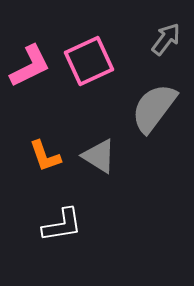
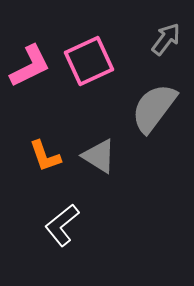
white L-shape: rotated 150 degrees clockwise
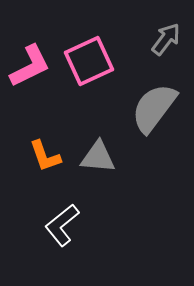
gray triangle: moved 1 px left, 1 px down; rotated 27 degrees counterclockwise
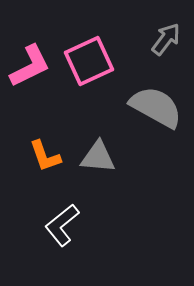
gray semicircle: moved 2 px right, 1 px up; rotated 82 degrees clockwise
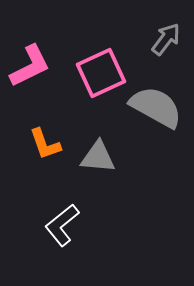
pink square: moved 12 px right, 12 px down
orange L-shape: moved 12 px up
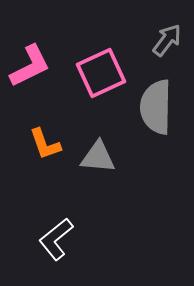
gray arrow: moved 1 px right, 1 px down
gray semicircle: rotated 118 degrees counterclockwise
white L-shape: moved 6 px left, 14 px down
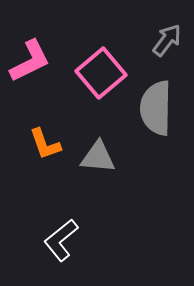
pink L-shape: moved 5 px up
pink square: rotated 15 degrees counterclockwise
gray semicircle: moved 1 px down
white L-shape: moved 5 px right, 1 px down
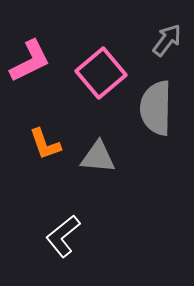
white L-shape: moved 2 px right, 4 px up
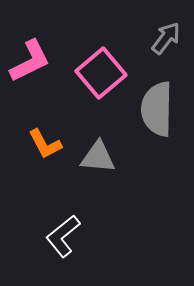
gray arrow: moved 1 px left, 2 px up
gray semicircle: moved 1 px right, 1 px down
orange L-shape: rotated 9 degrees counterclockwise
